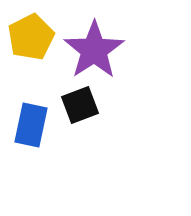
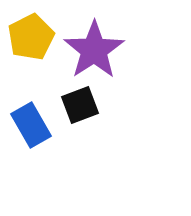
blue rectangle: rotated 42 degrees counterclockwise
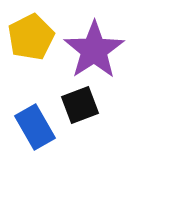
blue rectangle: moved 4 px right, 2 px down
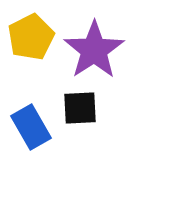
black square: moved 3 px down; rotated 18 degrees clockwise
blue rectangle: moved 4 px left
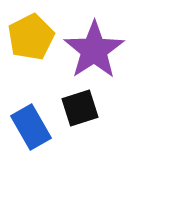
black square: rotated 15 degrees counterclockwise
